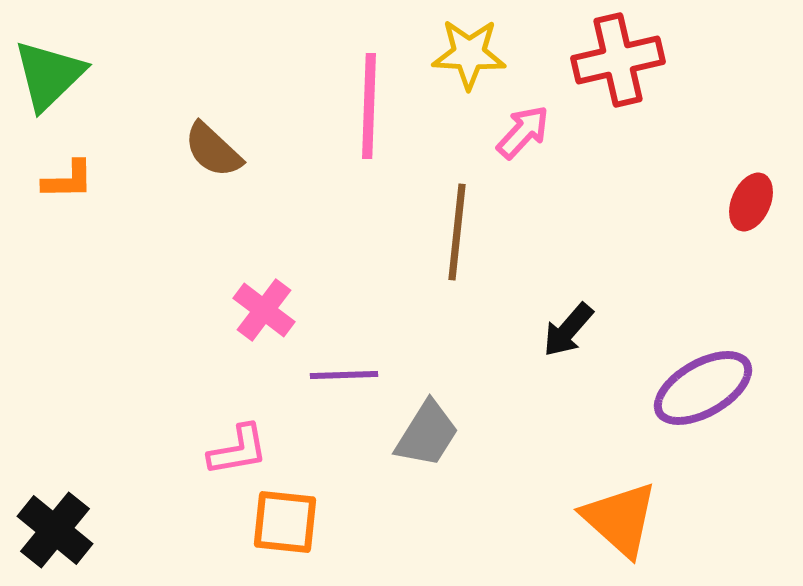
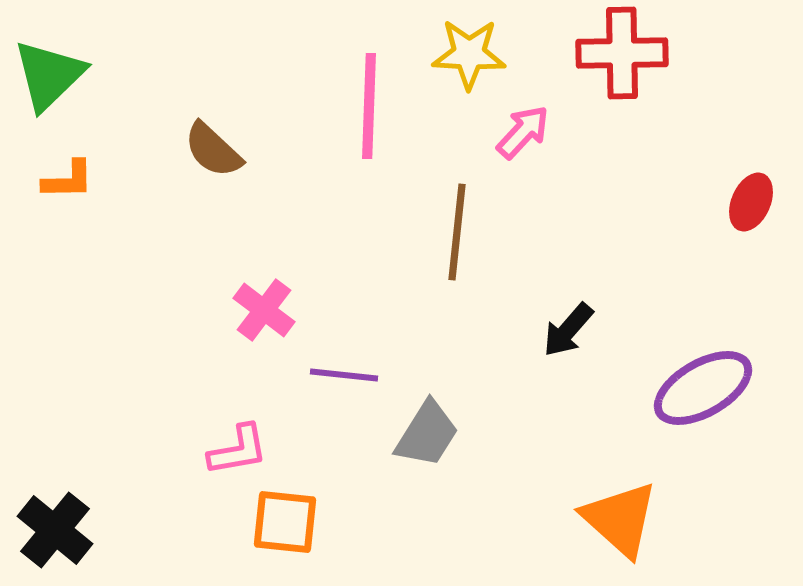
red cross: moved 4 px right, 7 px up; rotated 12 degrees clockwise
purple line: rotated 8 degrees clockwise
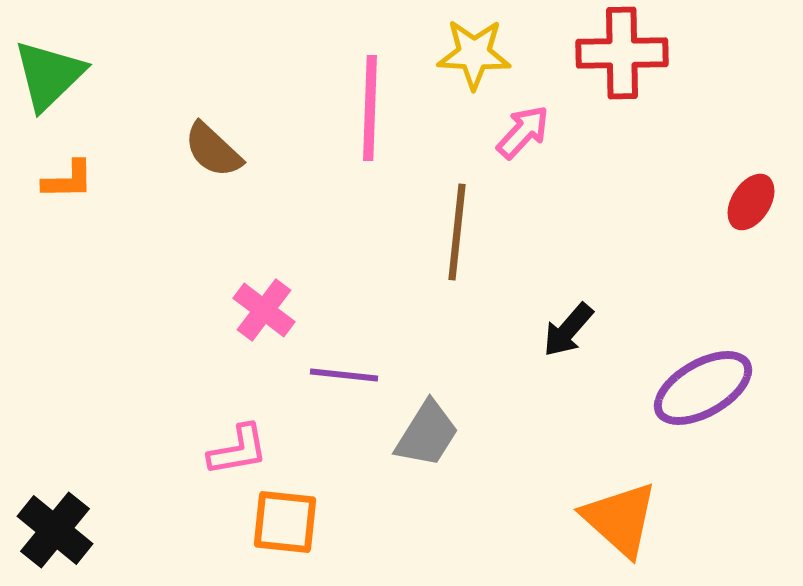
yellow star: moved 5 px right
pink line: moved 1 px right, 2 px down
red ellipse: rotated 8 degrees clockwise
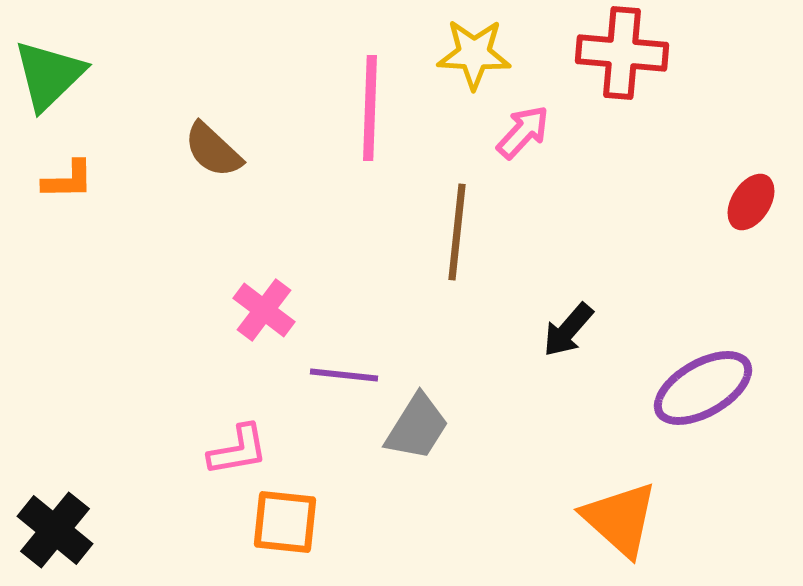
red cross: rotated 6 degrees clockwise
gray trapezoid: moved 10 px left, 7 px up
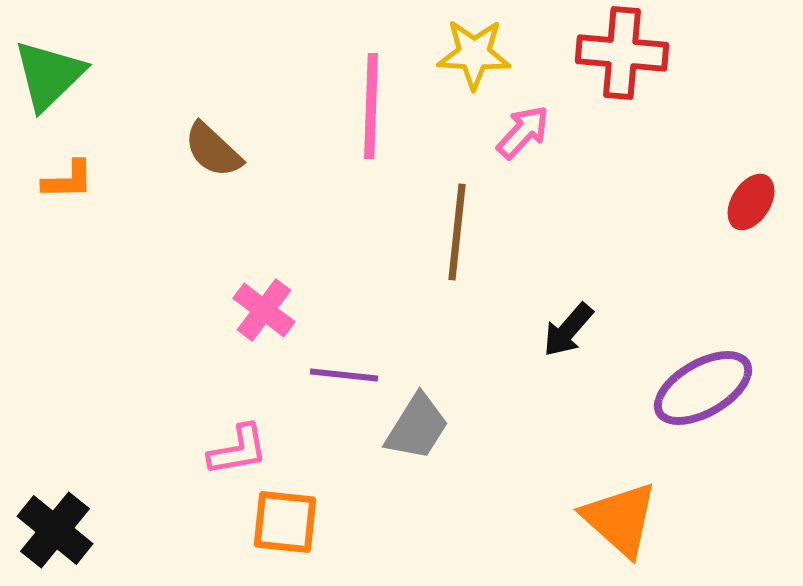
pink line: moved 1 px right, 2 px up
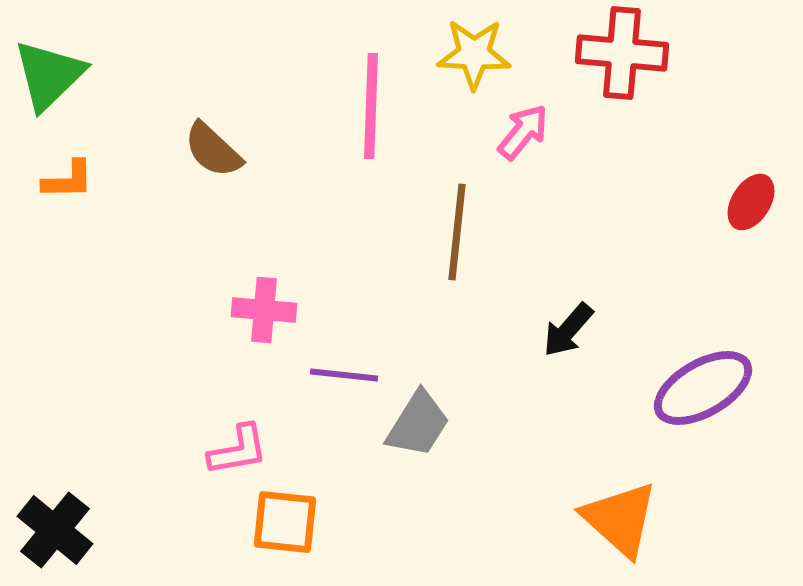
pink arrow: rotated 4 degrees counterclockwise
pink cross: rotated 32 degrees counterclockwise
gray trapezoid: moved 1 px right, 3 px up
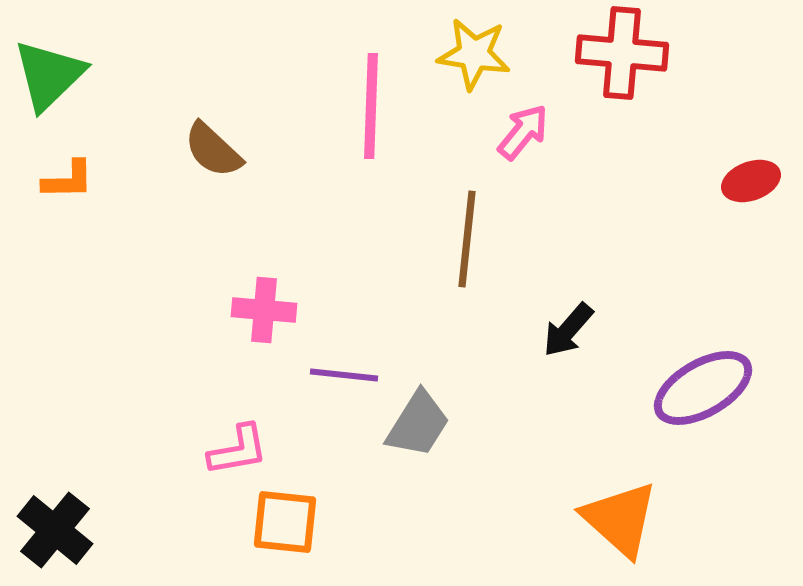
yellow star: rotated 6 degrees clockwise
red ellipse: moved 21 px up; rotated 38 degrees clockwise
brown line: moved 10 px right, 7 px down
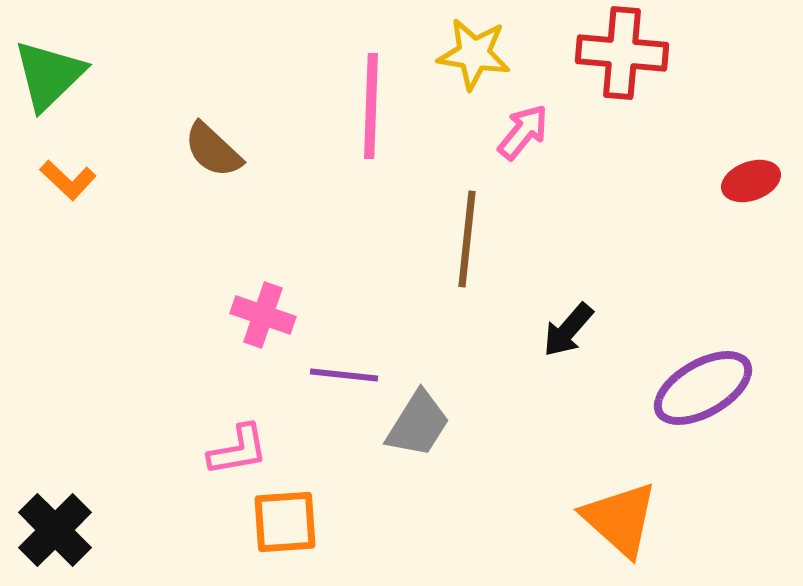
orange L-shape: rotated 44 degrees clockwise
pink cross: moved 1 px left, 5 px down; rotated 14 degrees clockwise
orange square: rotated 10 degrees counterclockwise
black cross: rotated 6 degrees clockwise
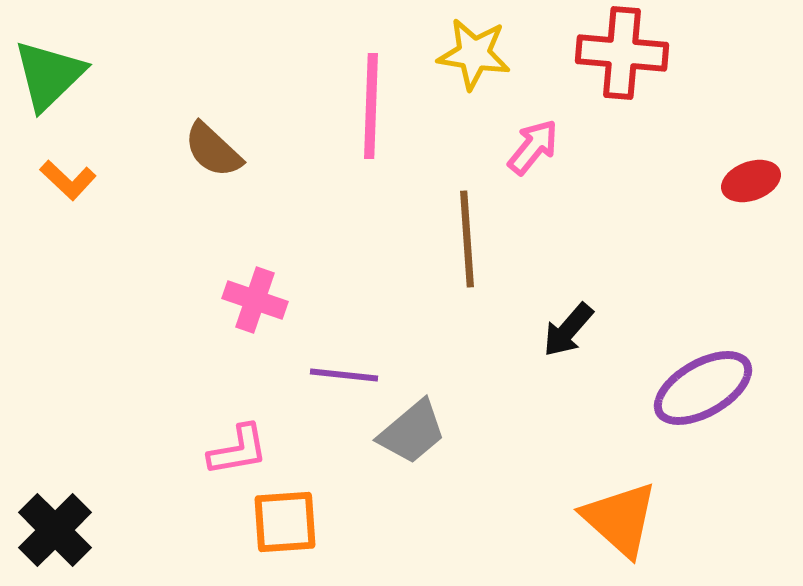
pink arrow: moved 10 px right, 15 px down
brown line: rotated 10 degrees counterclockwise
pink cross: moved 8 px left, 15 px up
gray trapezoid: moved 6 px left, 8 px down; rotated 18 degrees clockwise
